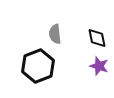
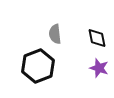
purple star: moved 2 px down
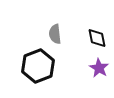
purple star: rotated 12 degrees clockwise
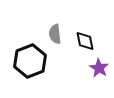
black diamond: moved 12 px left, 3 px down
black hexagon: moved 8 px left, 5 px up
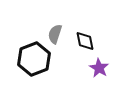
gray semicircle: rotated 24 degrees clockwise
black hexagon: moved 4 px right, 2 px up
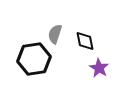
black hexagon: rotated 12 degrees clockwise
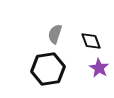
black diamond: moved 6 px right; rotated 10 degrees counterclockwise
black hexagon: moved 14 px right, 10 px down
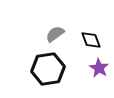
gray semicircle: rotated 36 degrees clockwise
black diamond: moved 1 px up
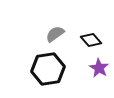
black diamond: rotated 20 degrees counterclockwise
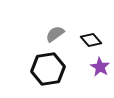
purple star: moved 1 px right, 1 px up
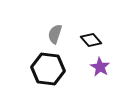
gray semicircle: rotated 36 degrees counterclockwise
black hexagon: rotated 16 degrees clockwise
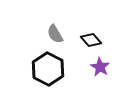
gray semicircle: rotated 48 degrees counterclockwise
black hexagon: rotated 20 degrees clockwise
